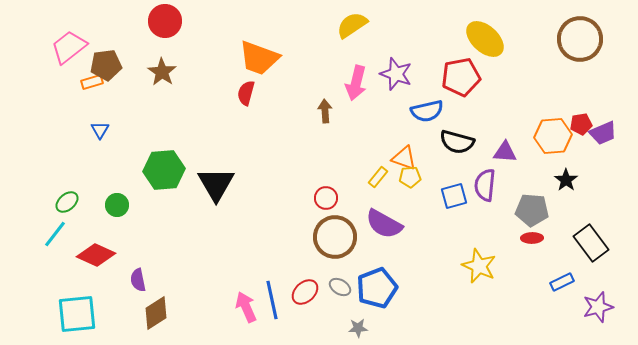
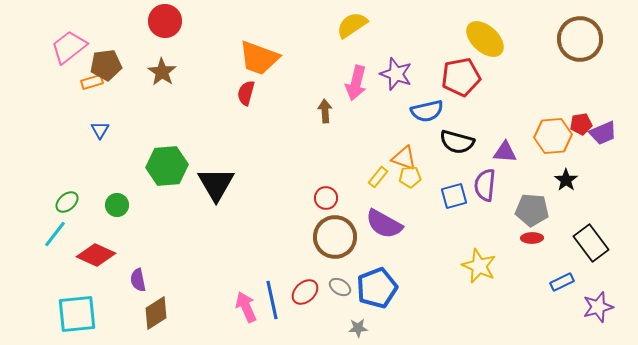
green hexagon at (164, 170): moved 3 px right, 4 px up
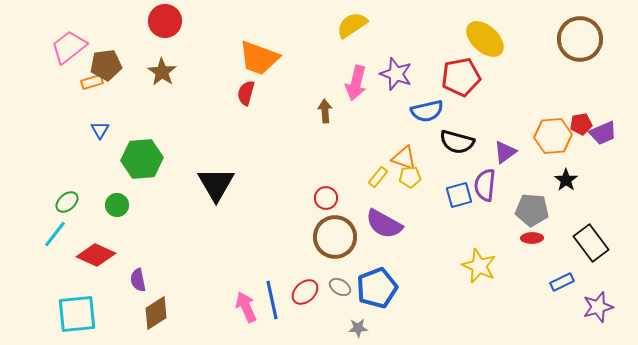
purple triangle at (505, 152): rotated 40 degrees counterclockwise
green hexagon at (167, 166): moved 25 px left, 7 px up
blue square at (454, 196): moved 5 px right, 1 px up
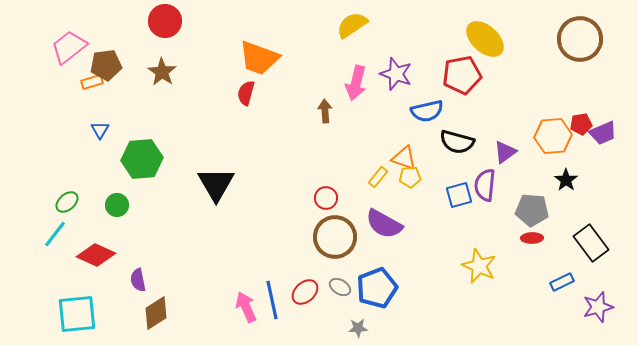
red pentagon at (461, 77): moved 1 px right, 2 px up
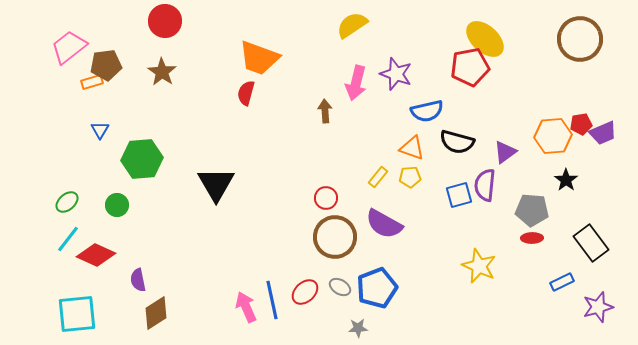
red pentagon at (462, 75): moved 8 px right, 8 px up
orange triangle at (404, 158): moved 8 px right, 10 px up
cyan line at (55, 234): moved 13 px right, 5 px down
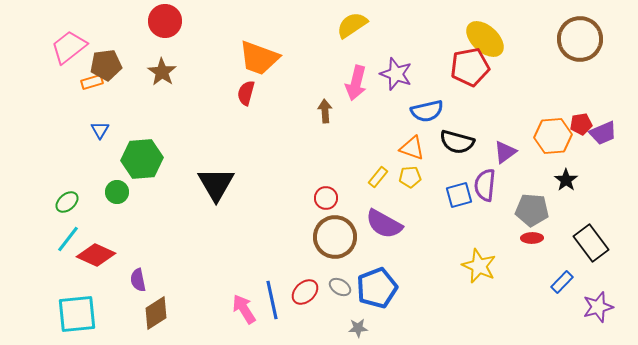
green circle at (117, 205): moved 13 px up
blue rectangle at (562, 282): rotated 20 degrees counterclockwise
pink arrow at (246, 307): moved 2 px left, 2 px down; rotated 8 degrees counterclockwise
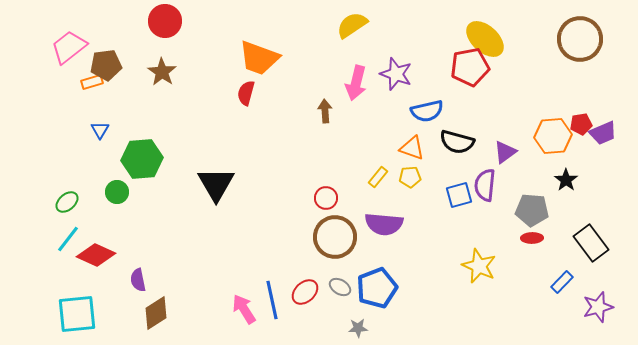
purple semicircle at (384, 224): rotated 24 degrees counterclockwise
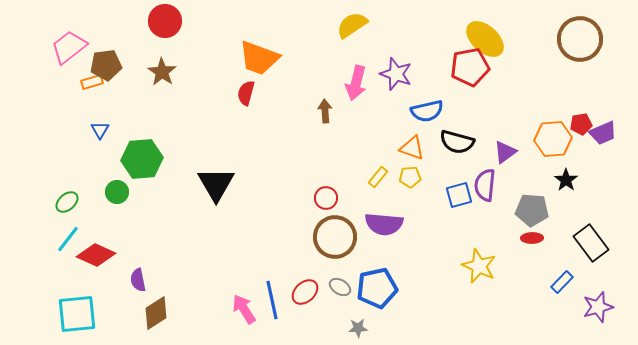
orange hexagon at (553, 136): moved 3 px down
blue pentagon at (377, 288): rotated 9 degrees clockwise
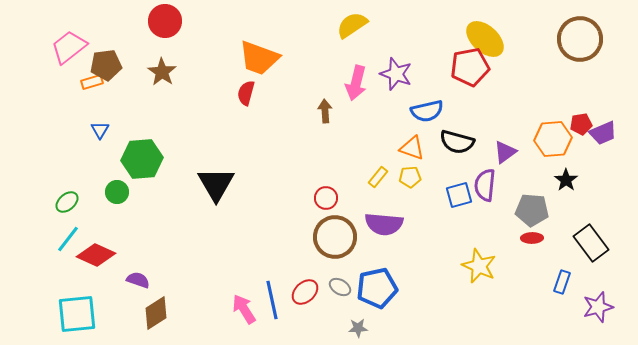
purple semicircle at (138, 280): rotated 120 degrees clockwise
blue rectangle at (562, 282): rotated 25 degrees counterclockwise
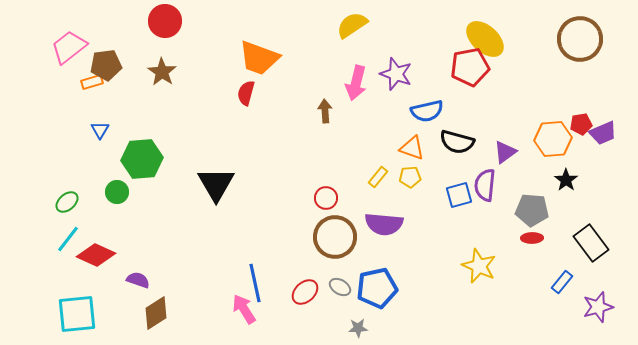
blue rectangle at (562, 282): rotated 20 degrees clockwise
blue line at (272, 300): moved 17 px left, 17 px up
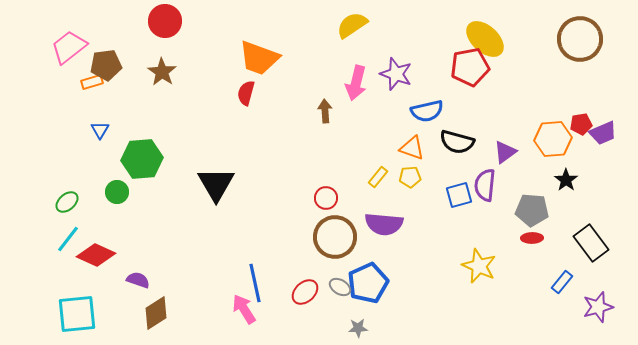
blue pentagon at (377, 288): moved 9 px left, 5 px up; rotated 12 degrees counterclockwise
